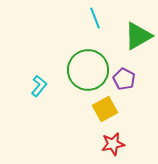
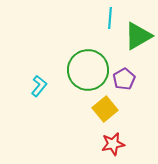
cyan line: moved 15 px right; rotated 25 degrees clockwise
purple pentagon: rotated 15 degrees clockwise
yellow square: rotated 10 degrees counterclockwise
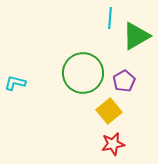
green triangle: moved 2 px left
green circle: moved 5 px left, 3 px down
purple pentagon: moved 2 px down
cyan L-shape: moved 24 px left, 3 px up; rotated 115 degrees counterclockwise
yellow square: moved 4 px right, 2 px down
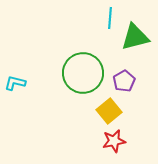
green triangle: moved 1 px left, 1 px down; rotated 16 degrees clockwise
red star: moved 1 px right, 3 px up
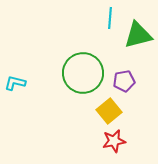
green triangle: moved 3 px right, 2 px up
purple pentagon: rotated 20 degrees clockwise
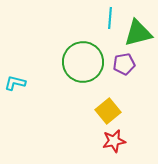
green triangle: moved 2 px up
green circle: moved 11 px up
purple pentagon: moved 17 px up
yellow square: moved 1 px left
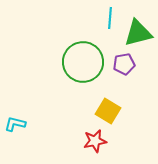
cyan L-shape: moved 41 px down
yellow square: rotated 20 degrees counterclockwise
red star: moved 19 px left
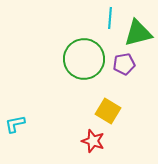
green circle: moved 1 px right, 3 px up
cyan L-shape: rotated 25 degrees counterclockwise
red star: moved 2 px left; rotated 30 degrees clockwise
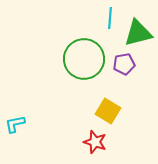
red star: moved 2 px right, 1 px down
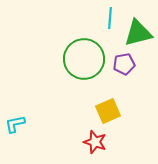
yellow square: rotated 35 degrees clockwise
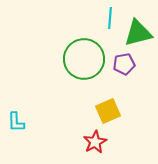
cyan L-shape: moved 1 px right, 2 px up; rotated 80 degrees counterclockwise
red star: rotated 25 degrees clockwise
